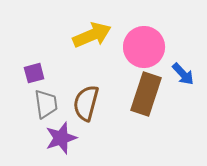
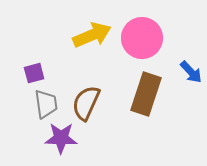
pink circle: moved 2 px left, 9 px up
blue arrow: moved 8 px right, 2 px up
brown semicircle: rotated 9 degrees clockwise
purple star: rotated 20 degrees clockwise
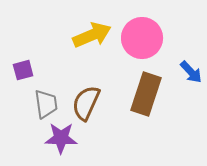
purple square: moved 11 px left, 3 px up
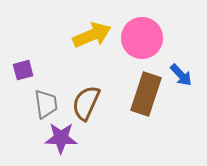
blue arrow: moved 10 px left, 3 px down
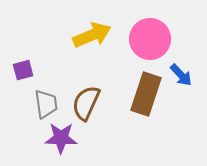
pink circle: moved 8 px right, 1 px down
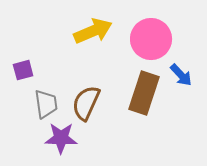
yellow arrow: moved 1 px right, 4 px up
pink circle: moved 1 px right
brown rectangle: moved 2 px left, 1 px up
